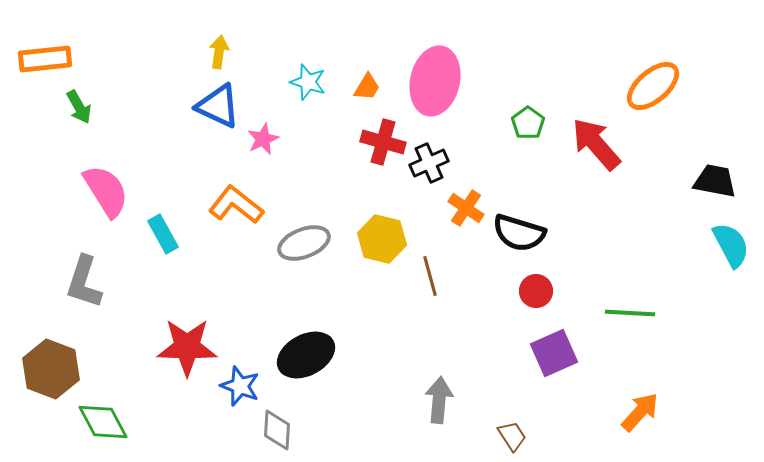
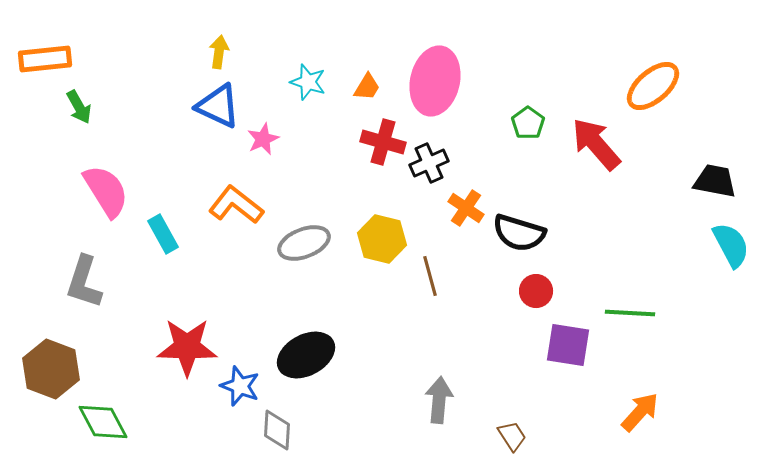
purple square: moved 14 px right, 8 px up; rotated 33 degrees clockwise
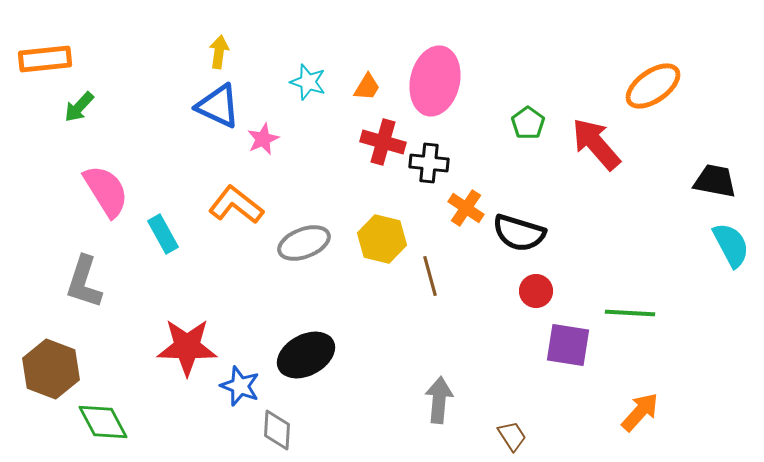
orange ellipse: rotated 6 degrees clockwise
green arrow: rotated 72 degrees clockwise
black cross: rotated 30 degrees clockwise
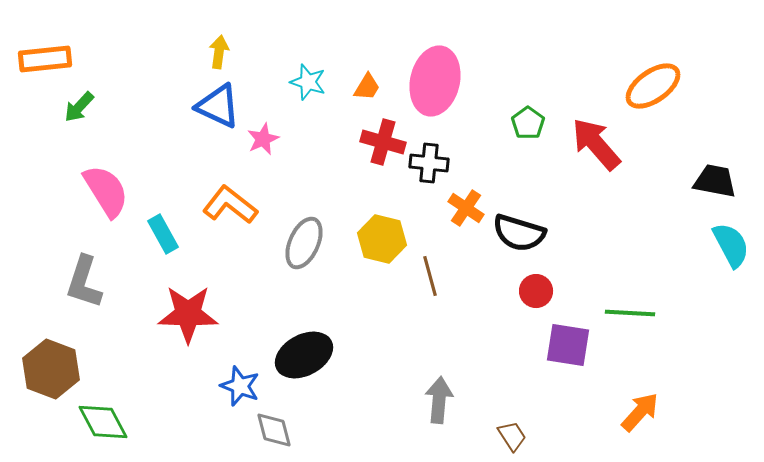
orange L-shape: moved 6 px left
gray ellipse: rotated 45 degrees counterclockwise
red star: moved 1 px right, 33 px up
black ellipse: moved 2 px left
gray diamond: moved 3 px left; rotated 18 degrees counterclockwise
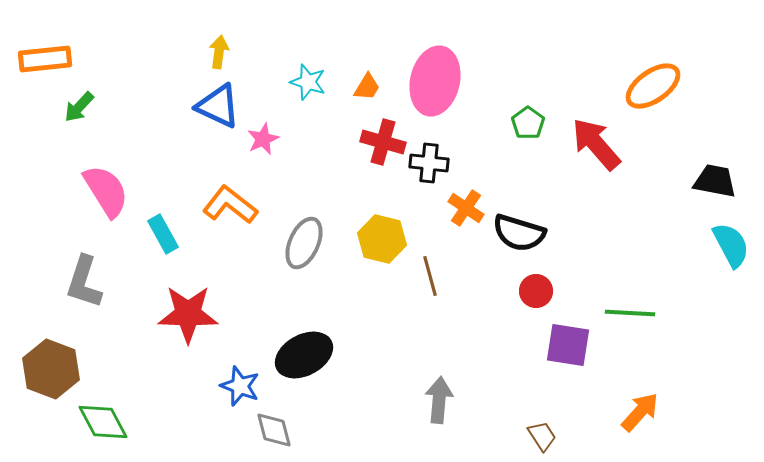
brown trapezoid: moved 30 px right
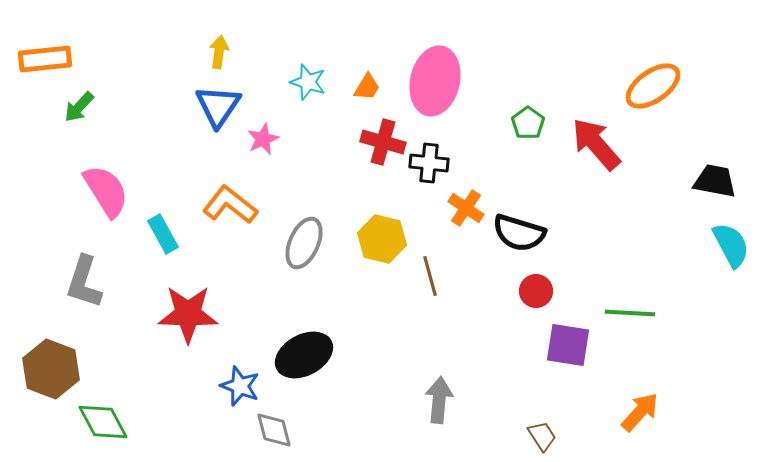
blue triangle: rotated 39 degrees clockwise
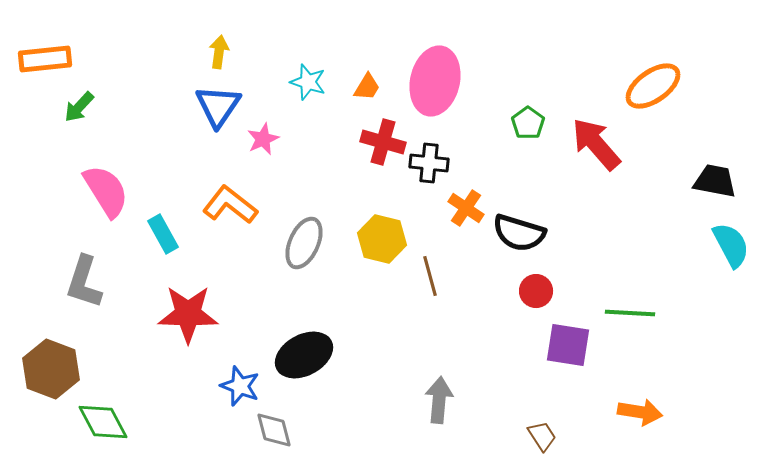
orange arrow: rotated 57 degrees clockwise
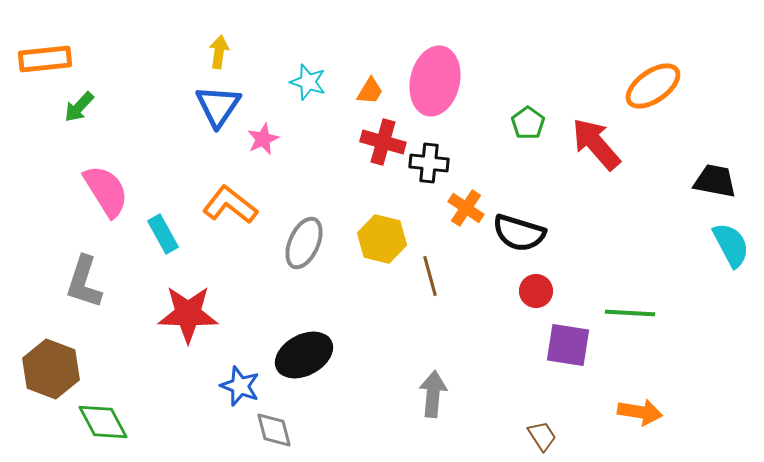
orange trapezoid: moved 3 px right, 4 px down
gray arrow: moved 6 px left, 6 px up
